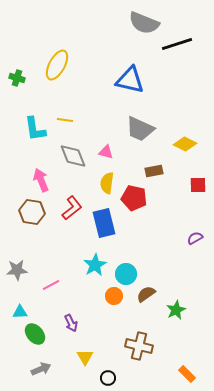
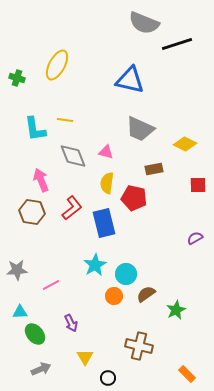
brown rectangle: moved 2 px up
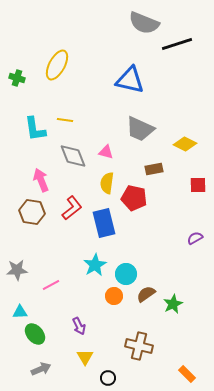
green star: moved 3 px left, 6 px up
purple arrow: moved 8 px right, 3 px down
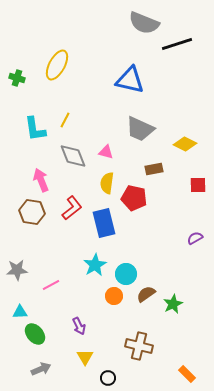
yellow line: rotated 70 degrees counterclockwise
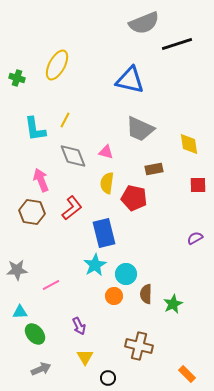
gray semicircle: rotated 44 degrees counterclockwise
yellow diamond: moved 4 px right; rotated 55 degrees clockwise
blue rectangle: moved 10 px down
brown semicircle: rotated 54 degrees counterclockwise
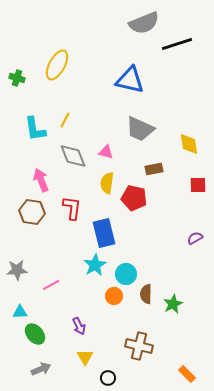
red L-shape: rotated 45 degrees counterclockwise
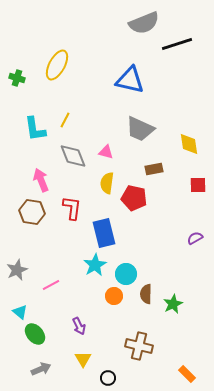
gray star: rotated 20 degrees counterclockwise
cyan triangle: rotated 42 degrees clockwise
yellow triangle: moved 2 px left, 2 px down
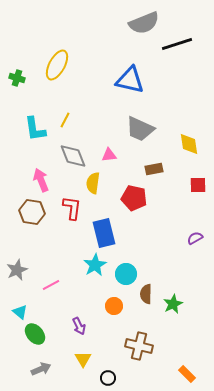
pink triangle: moved 3 px right, 3 px down; rotated 21 degrees counterclockwise
yellow semicircle: moved 14 px left
orange circle: moved 10 px down
